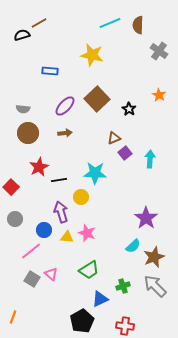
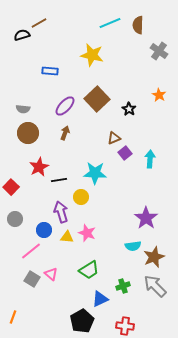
brown arrow: rotated 64 degrees counterclockwise
cyan semicircle: rotated 35 degrees clockwise
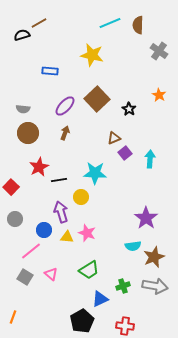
gray square: moved 7 px left, 2 px up
gray arrow: rotated 145 degrees clockwise
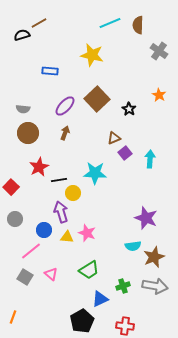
yellow circle: moved 8 px left, 4 px up
purple star: rotated 15 degrees counterclockwise
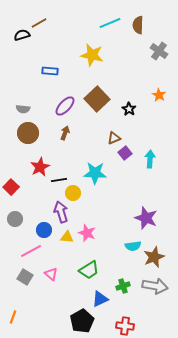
red star: moved 1 px right
pink line: rotated 10 degrees clockwise
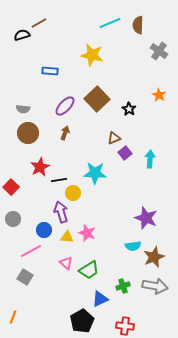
gray circle: moved 2 px left
pink triangle: moved 15 px right, 11 px up
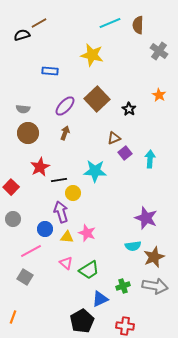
cyan star: moved 2 px up
blue circle: moved 1 px right, 1 px up
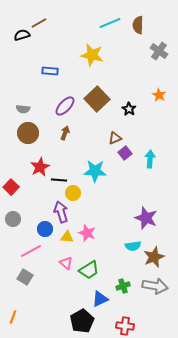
brown triangle: moved 1 px right
black line: rotated 14 degrees clockwise
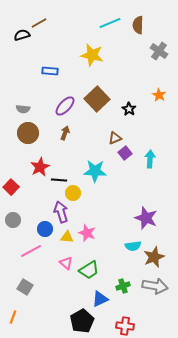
gray circle: moved 1 px down
gray square: moved 10 px down
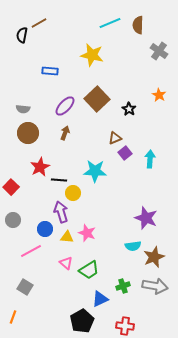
black semicircle: rotated 63 degrees counterclockwise
